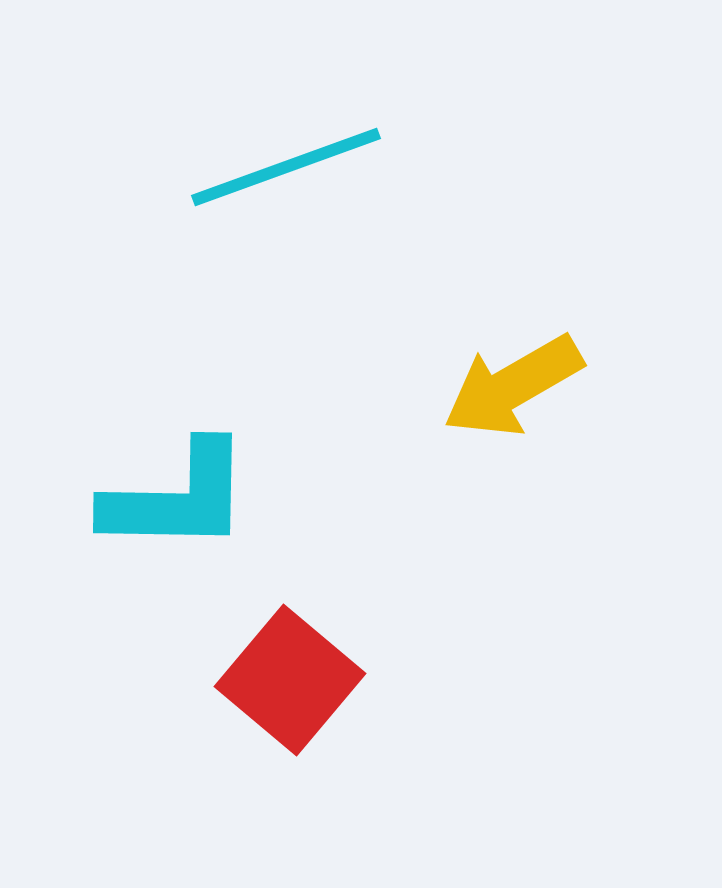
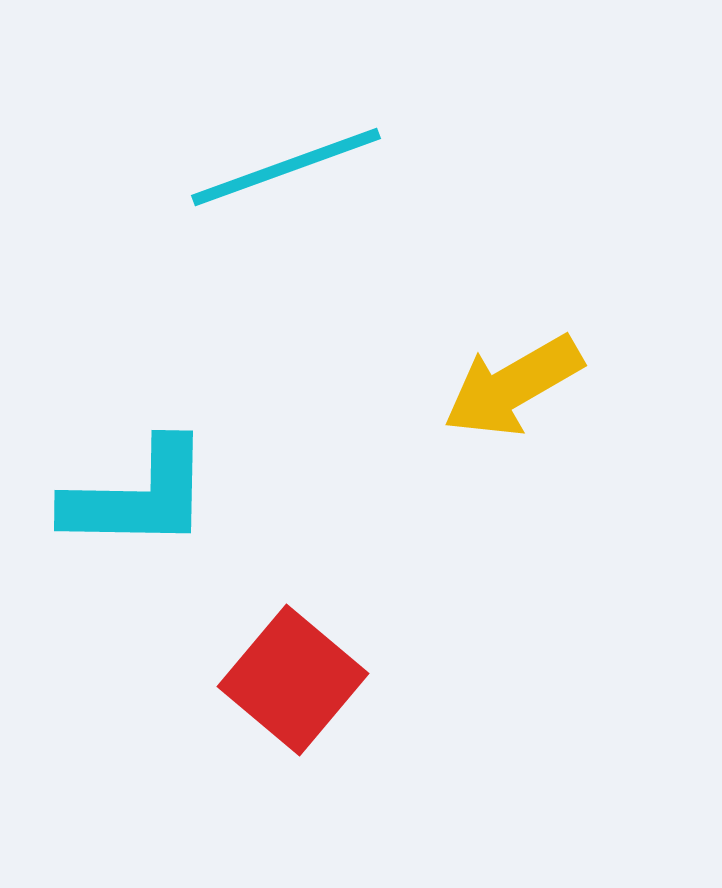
cyan L-shape: moved 39 px left, 2 px up
red square: moved 3 px right
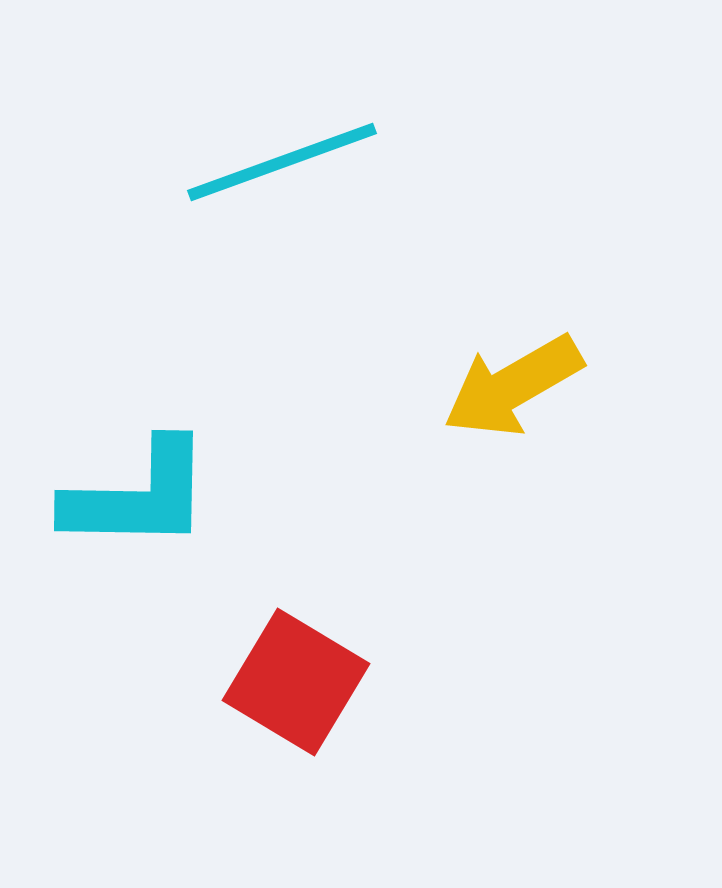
cyan line: moved 4 px left, 5 px up
red square: moved 3 px right, 2 px down; rotated 9 degrees counterclockwise
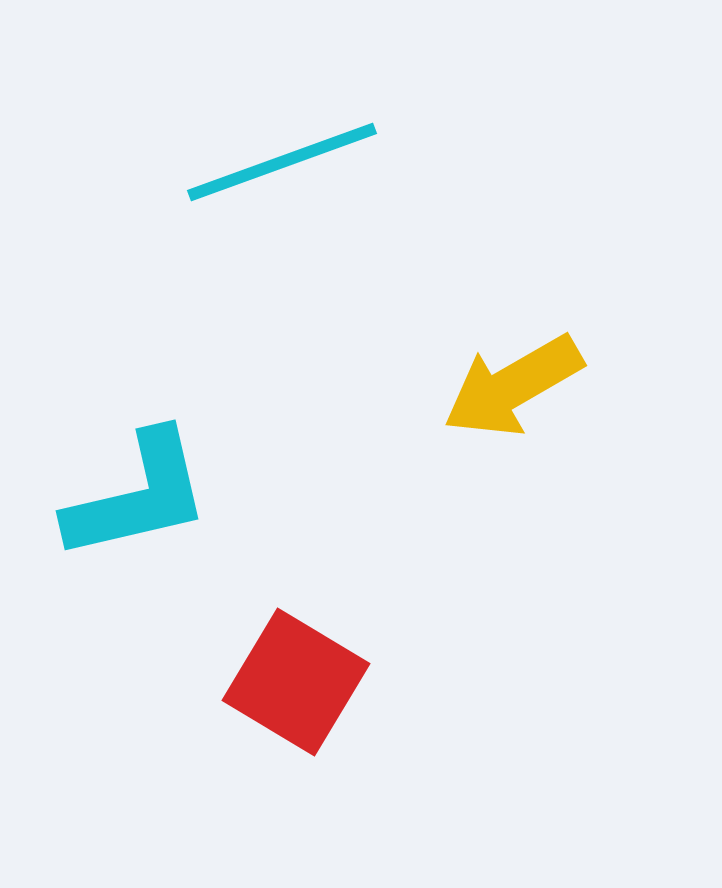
cyan L-shape: rotated 14 degrees counterclockwise
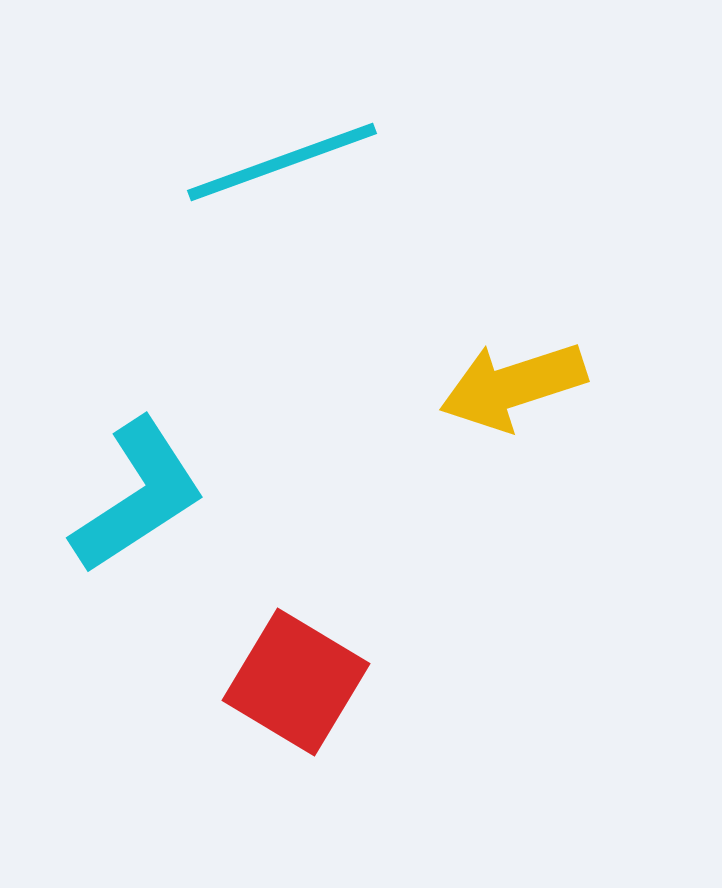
yellow arrow: rotated 12 degrees clockwise
cyan L-shape: rotated 20 degrees counterclockwise
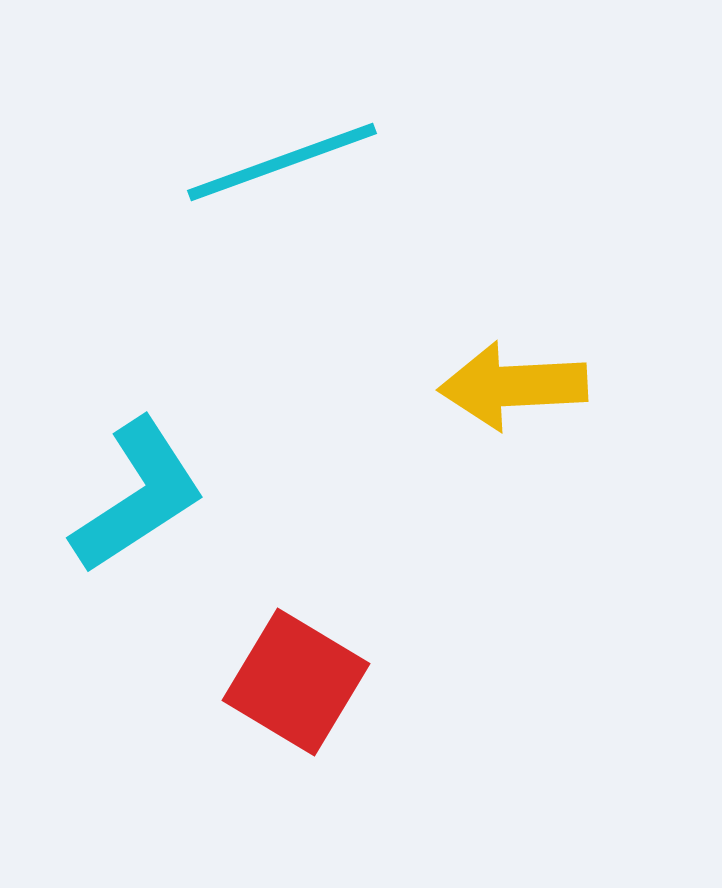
yellow arrow: rotated 15 degrees clockwise
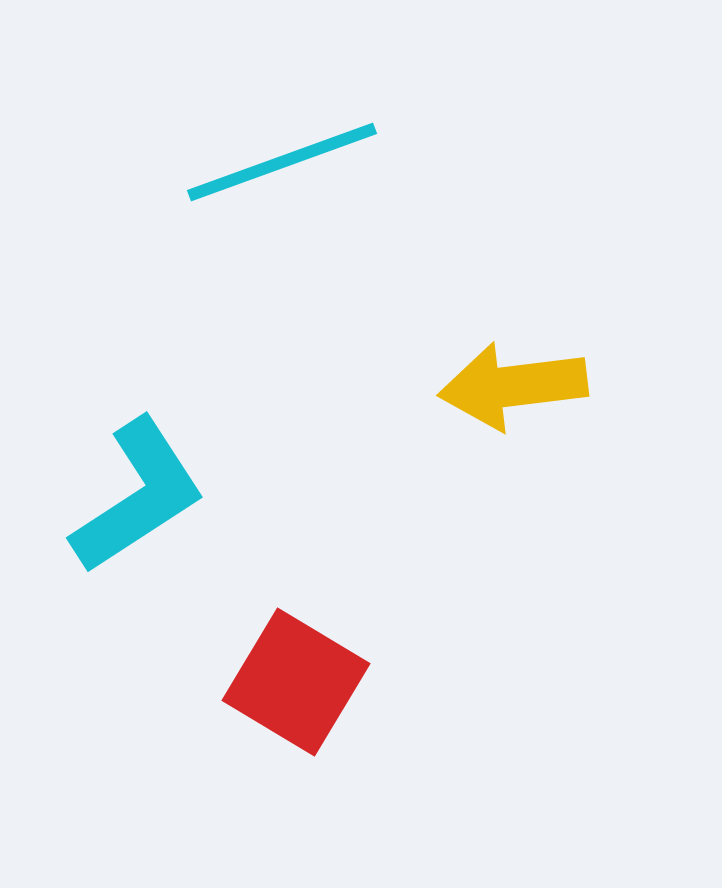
yellow arrow: rotated 4 degrees counterclockwise
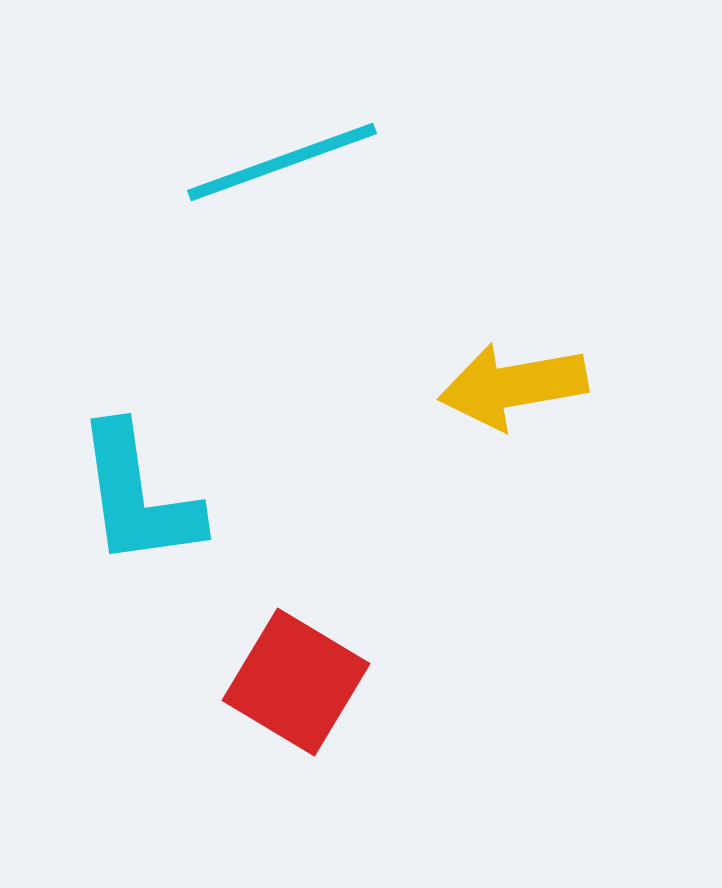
yellow arrow: rotated 3 degrees counterclockwise
cyan L-shape: rotated 115 degrees clockwise
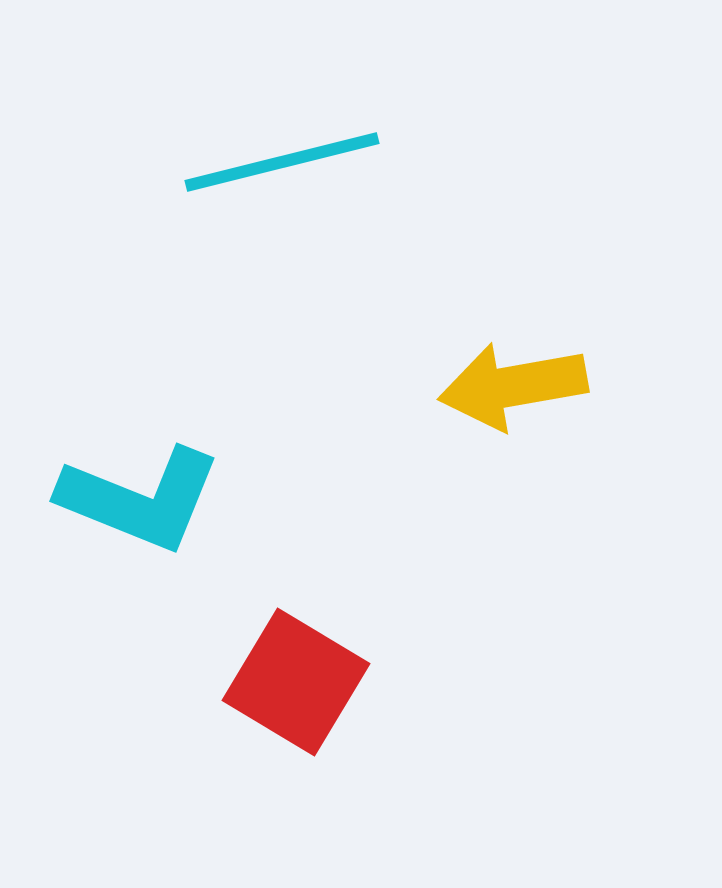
cyan line: rotated 6 degrees clockwise
cyan L-shape: moved 2 px right, 3 px down; rotated 60 degrees counterclockwise
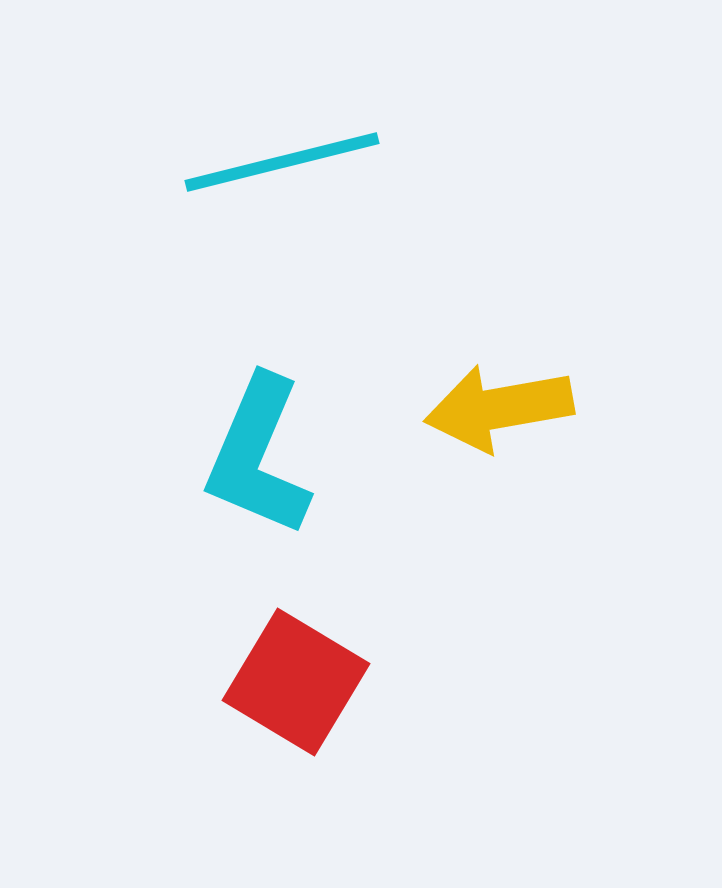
yellow arrow: moved 14 px left, 22 px down
cyan L-shape: moved 118 px right, 43 px up; rotated 91 degrees clockwise
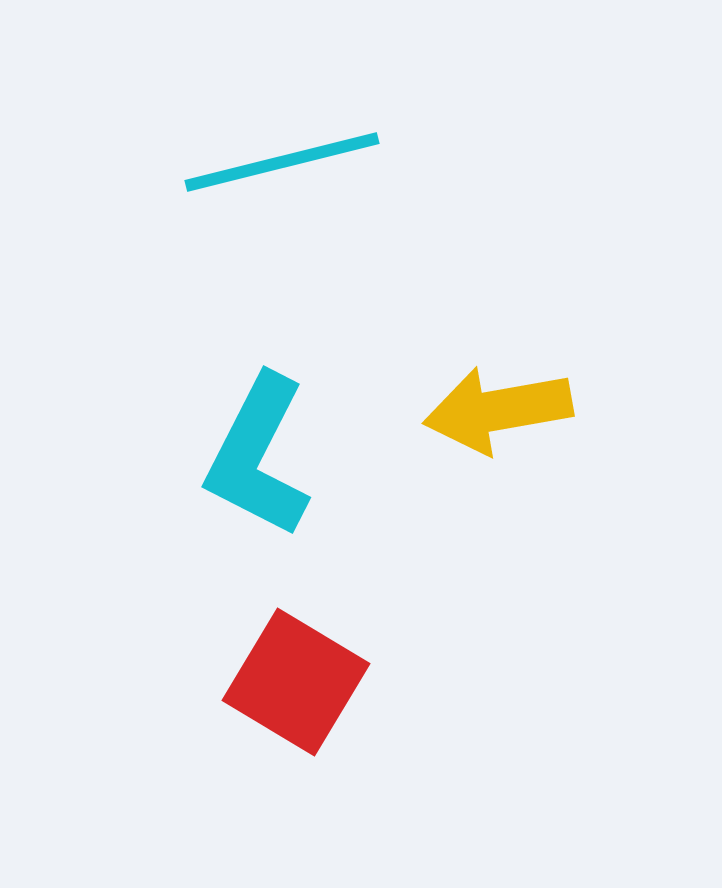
yellow arrow: moved 1 px left, 2 px down
cyan L-shape: rotated 4 degrees clockwise
